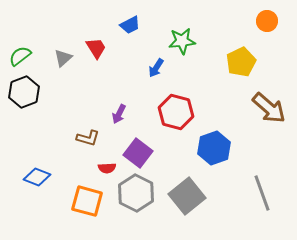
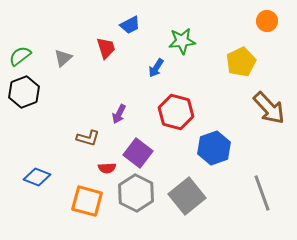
red trapezoid: moved 10 px right; rotated 15 degrees clockwise
brown arrow: rotated 6 degrees clockwise
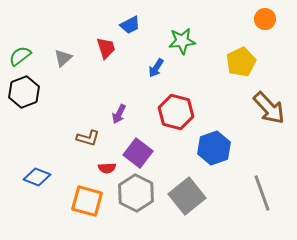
orange circle: moved 2 px left, 2 px up
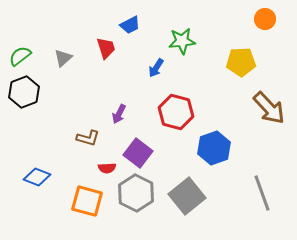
yellow pentagon: rotated 24 degrees clockwise
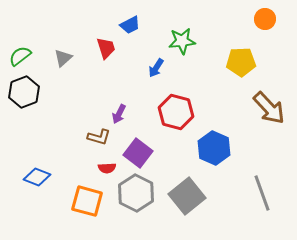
brown L-shape: moved 11 px right, 1 px up
blue hexagon: rotated 16 degrees counterclockwise
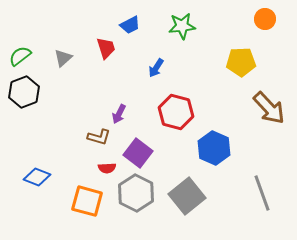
green star: moved 15 px up
